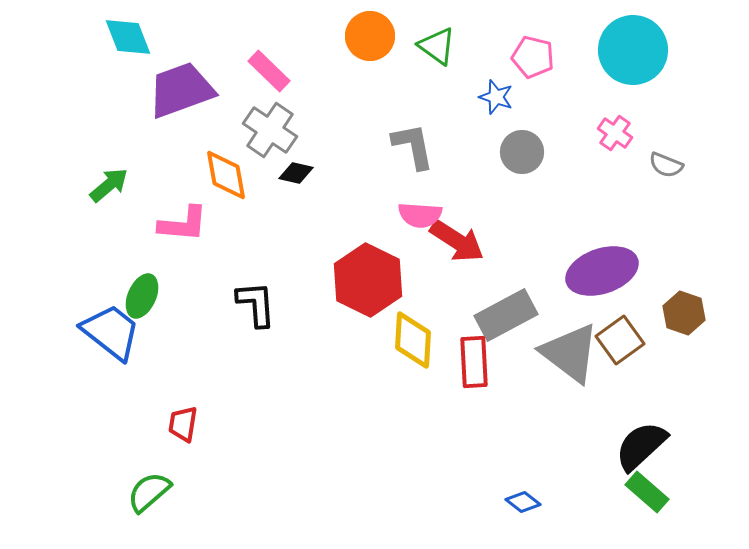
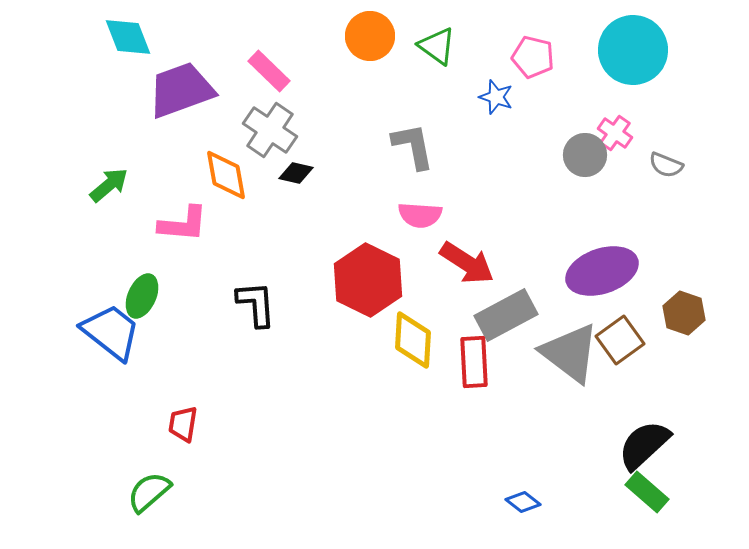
gray circle: moved 63 px right, 3 px down
red arrow: moved 10 px right, 22 px down
black semicircle: moved 3 px right, 1 px up
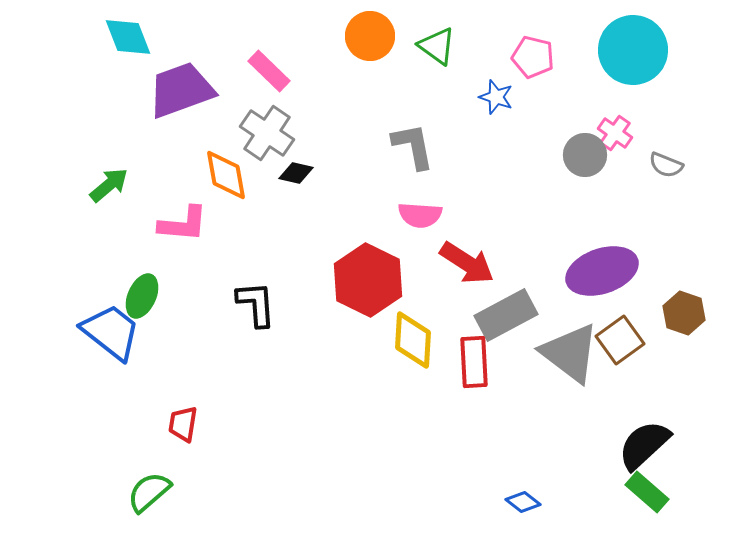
gray cross: moved 3 px left, 3 px down
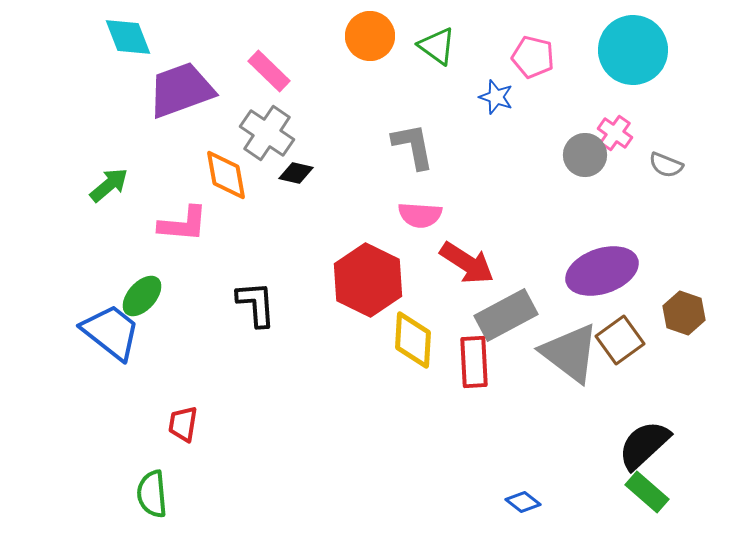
green ellipse: rotated 18 degrees clockwise
green semicircle: moved 3 px right, 2 px down; rotated 54 degrees counterclockwise
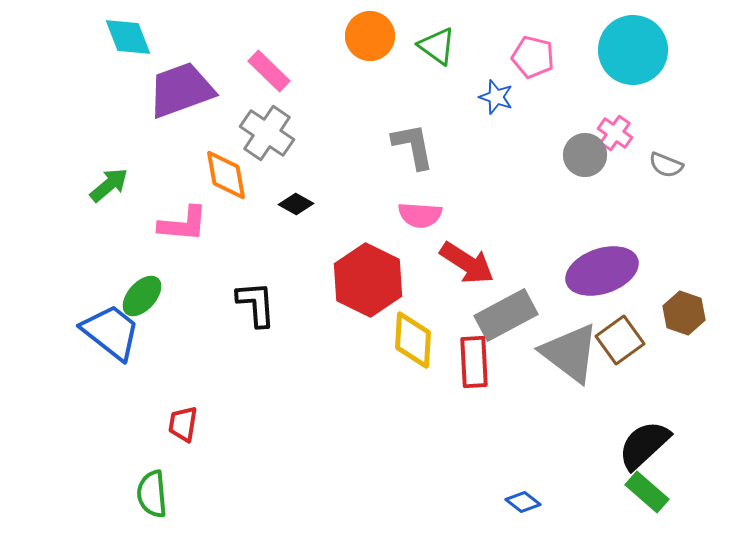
black diamond: moved 31 px down; rotated 16 degrees clockwise
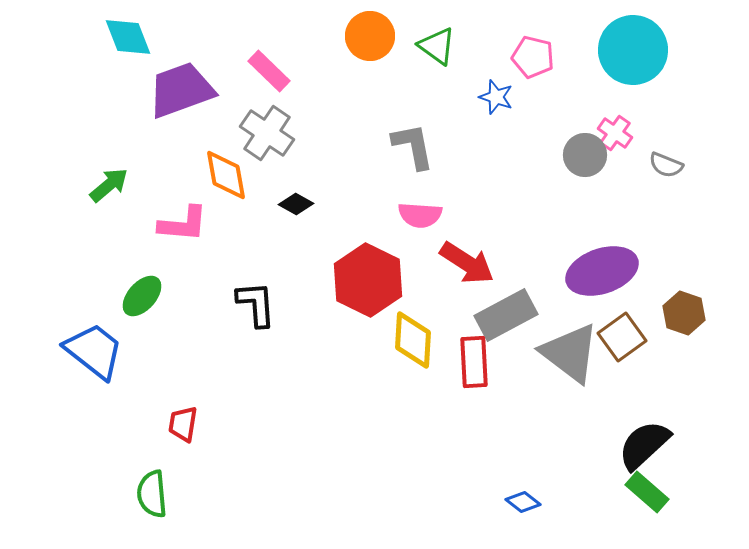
blue trapezoid: moved 17 px left, 19 px down
brown square: moved 2 px right, 3 px up
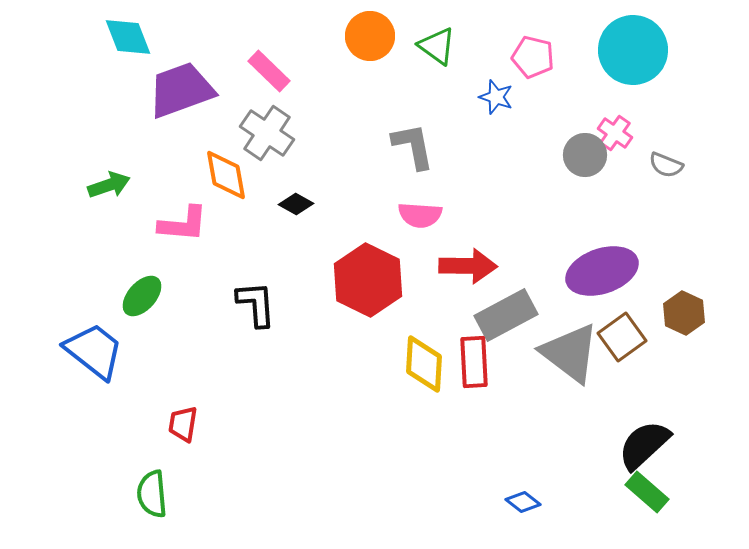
green arrow: rotated 21 degrees clockwise
red arrow: moved 1 px right, 3 px down; rotated 32 degrees counterclockwise
brown hexagon: rotated 6 degrees clockwise
yellow diamond: moved 11 px right, 24 px down
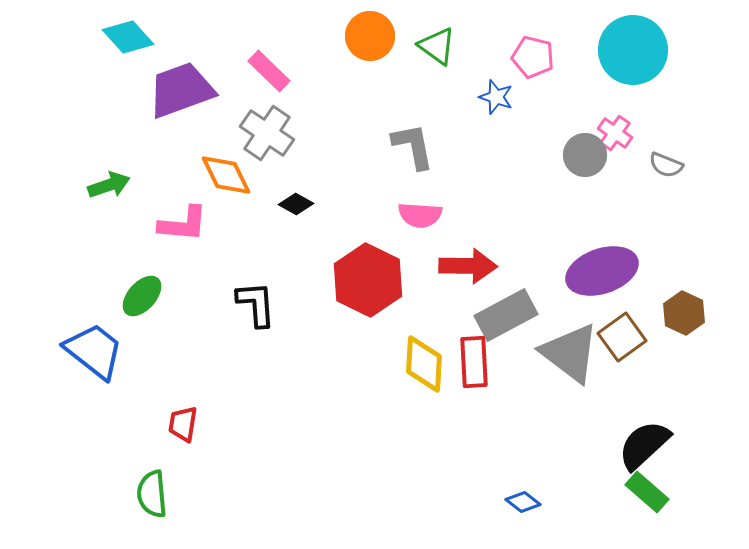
cyan diamond: rotated 21 degrees counterclockwise
orange diamond: rotated 16 degrees counterclockwise
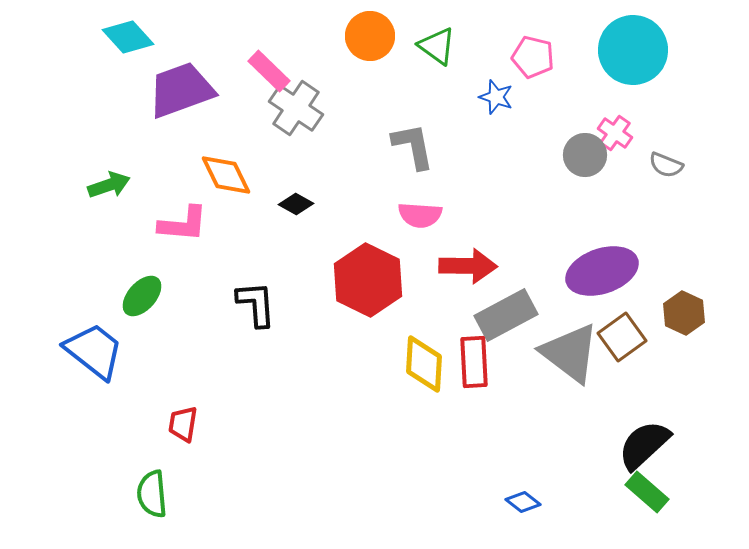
gray cross: moved 29 px right, 25 px up
